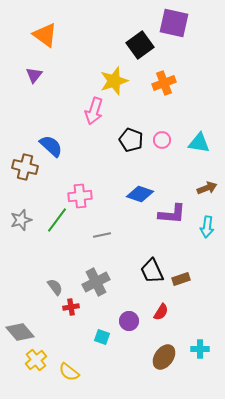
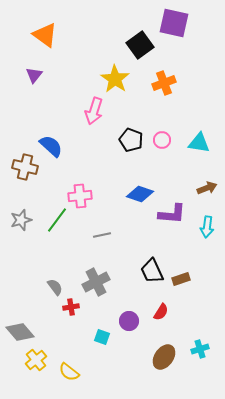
yellow star: moved 1 px right, 2 px up; rotated 20 degrees counterclockwise
cyan cross: rotated 18 degrees counterclockwise
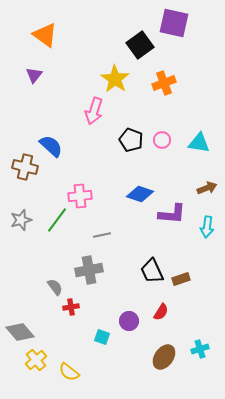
gray cross: moved 7 px left, 12 px up; rotated 16 degrees clockwise
